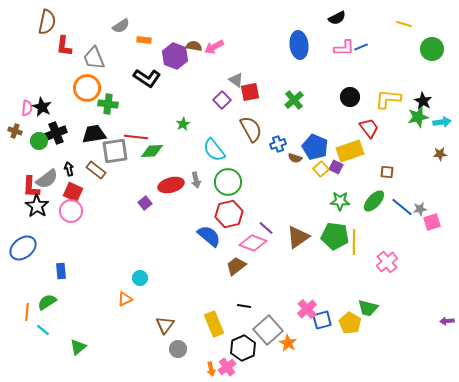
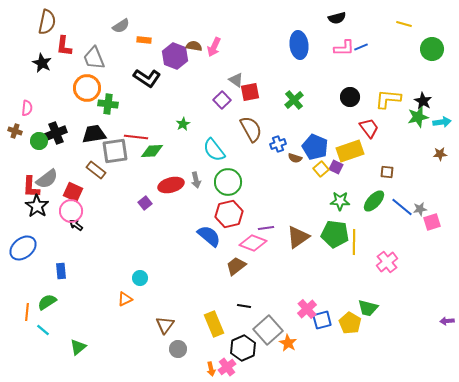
black semicircle at (337, 18): rotated 12 degrees clockwise
pink arrow at (214, 47): rotated 36 degrees counterclockwise
black star at (42, 107): moved 44 px up
black arrow at (69, 169): moved 7 px right, 56 px down; rotated 40 degrees counterclockwise
purple line at (266, 228): rotated 49 degrees counterclockwise
green pentagon at (335, 236): moved 2 px up
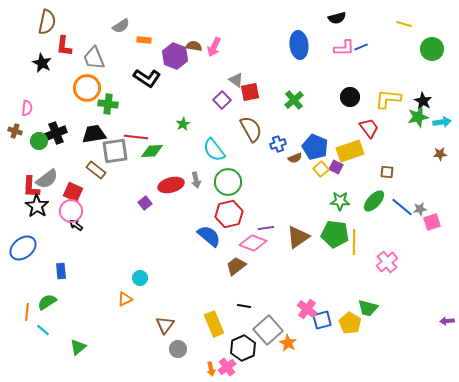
brown semicircle at (295, 158): rotated 40 degrees counterclockwise
pink cross at (307, 309): rotated 12 degrees counterclockwise
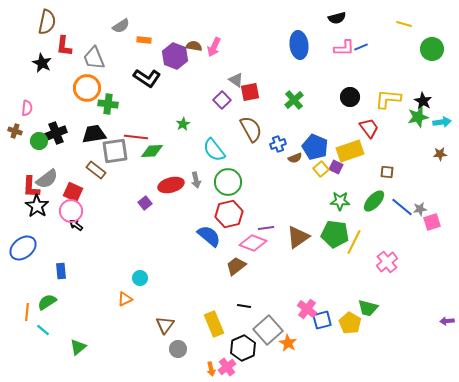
yellow line at (354, 242): rotated 25 degrees clockwise
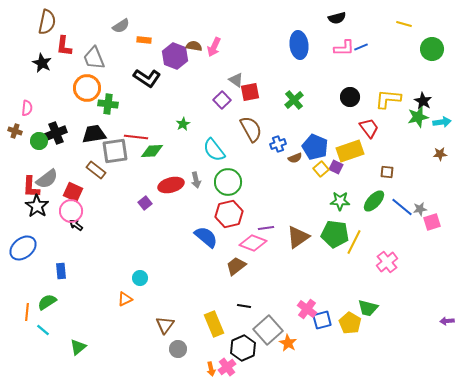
blue semicircle at (209, 236): moved 3 px left, 1 px down
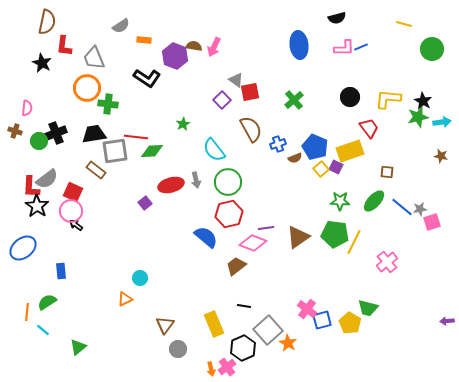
brown star at (440, 154): moved 1 px right, 2 px down; rotated 16 degrees clockwise
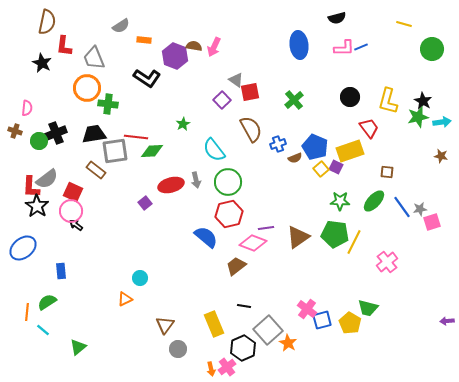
yellow L-shape at (388, 99): moved 2 px down; rotated 80 degrees counterclockwise
blue line at (402, 207): rotated 15 degrees clockwise
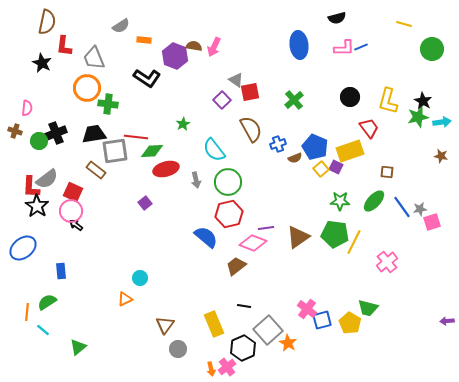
red ellipse at (171, 185): moved 5 px left, 16 px up
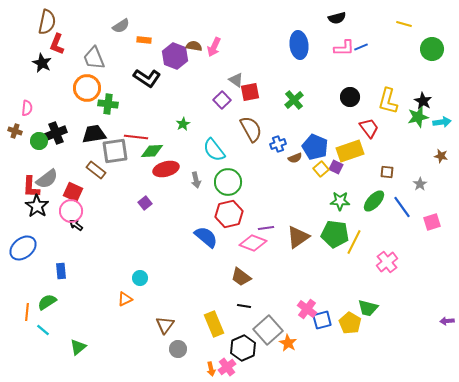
red L-shape at (64, 46): moved 7 px left, 2 px up; rotated 15 degrees clockwise
gray star at (420, 209): moved 25 px up; rotated 24 degrees counterclockwise
brown trapezoid at (236, 266): moved 5 px right, 11 px down; rotated 105 degrees counterclockwise
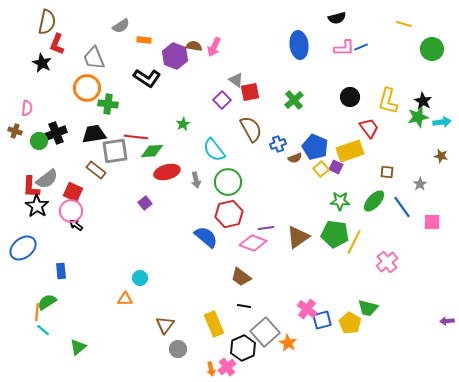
red ellipse at (166, 169): moved 1 px right, 3 px down
pink square at (432, 222): rotated 18 degrees clockwise
orange triangle at (125, 299): rotated 28 degrees clockwise
orange line at (27, 312): moved 10 px right
gray square at (268, 330): moved 3 px left, 2 px down
